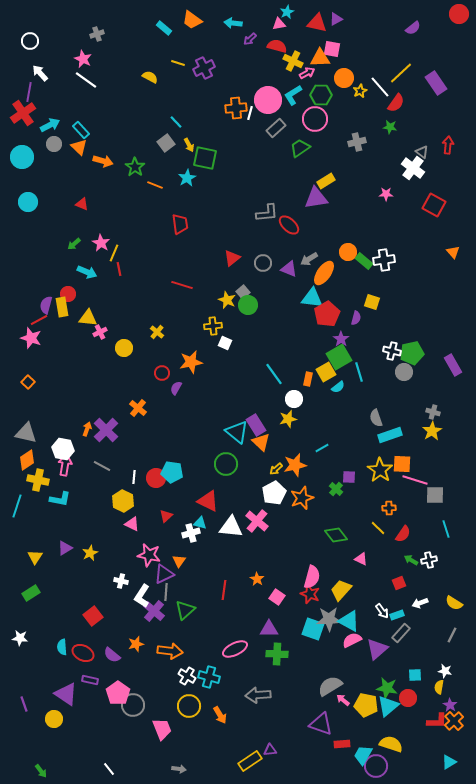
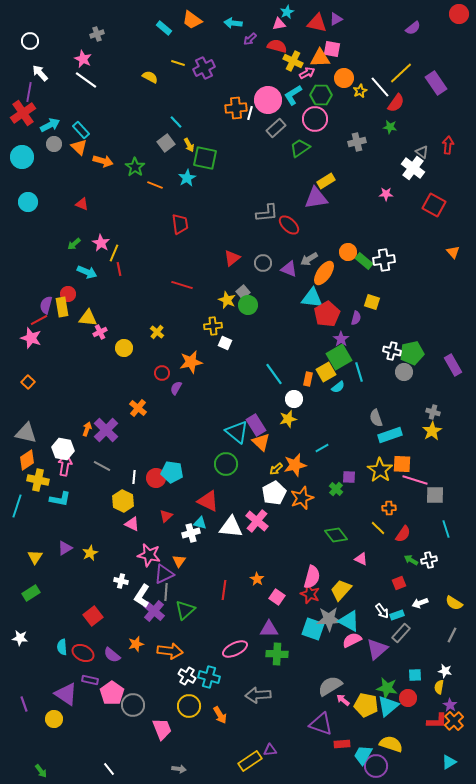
pink pentagon at (118, 693): moved 6 px left
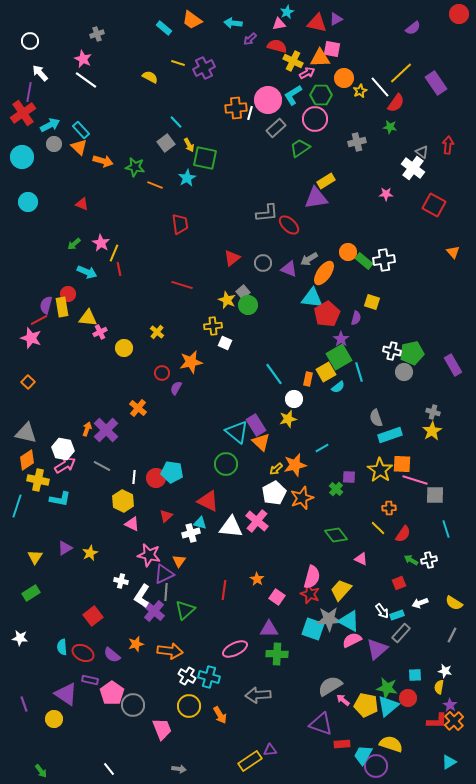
green star at (135, 167): rotated 24 degrees counterclockwise
pink arrow at (65, 465): rotated 50 degrees clockwise
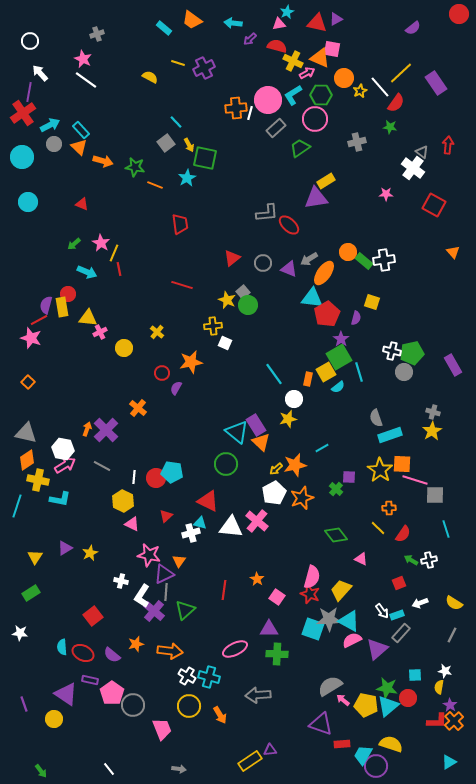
orange triangle at (320, 58): rotated 25 degrees clockwise
white star at (20, 638): moved 5 px up
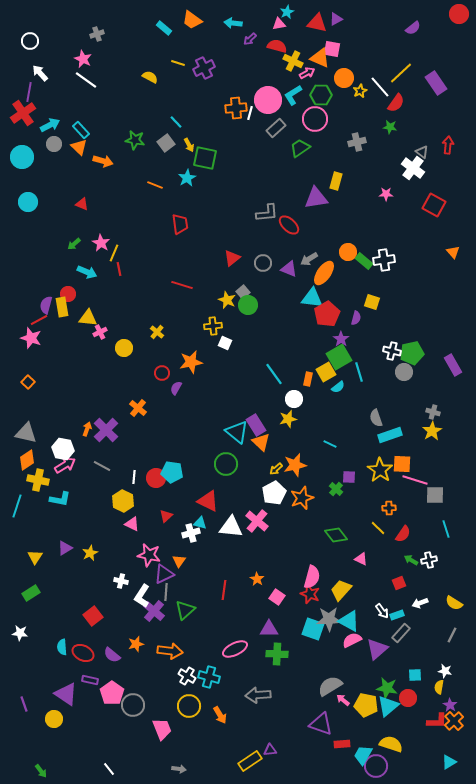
green star at (135, 167): moved 27 px up
yellow rectangle at (326, 181): moved 10 px right; rotated 42 degrees counterclockwise
cyan line at (322, 448): moved 8 px right, 4 px up; rotated 56 degrees clockwise
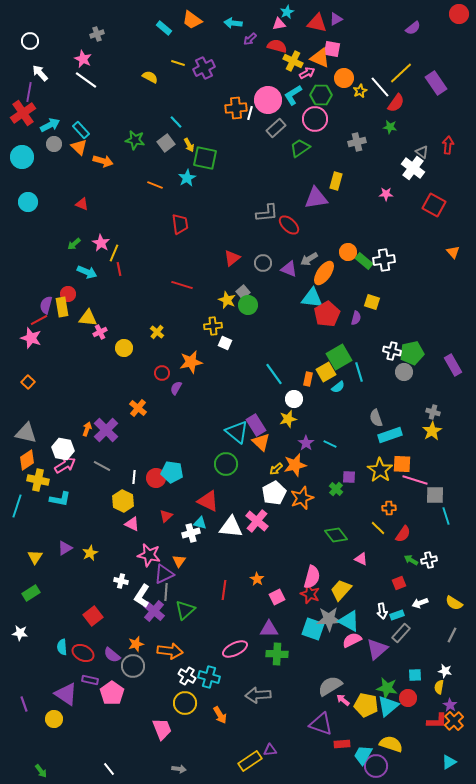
purple star at (341, 339): moved 35 px left, 104 px down
cyan line at (446, 529): moved 13 px up
pink square at (277, 597): rotated 28 degrees clockwise
white arrow at (382, 611): rotated 28 degrees clockwise
gray circle at (133, 705): moved 39 px up
yellow circle at (189, 706): moved 4 px left, 3 px up
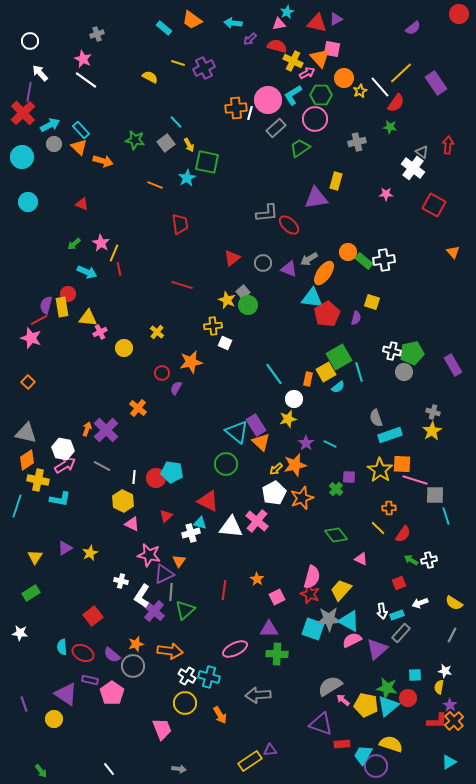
orange triangle at (320, 58): rotated 25 degrees clockwise
red cross at (23, 113): rotated 10 degrees counterclockwise
green square at (205, 158): moved 2 px right, 4 px down
gray line at (166, 592): moved 5 px right
